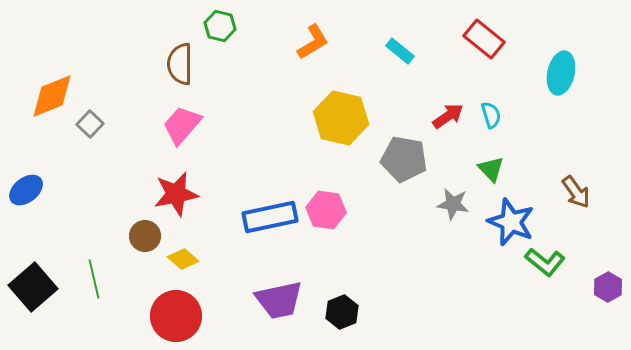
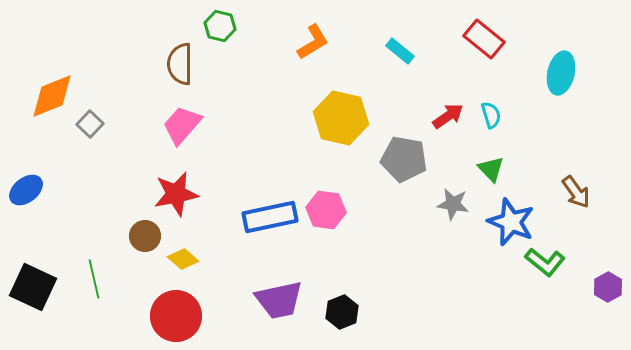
black square: rotated 24 degrees counterclockwise
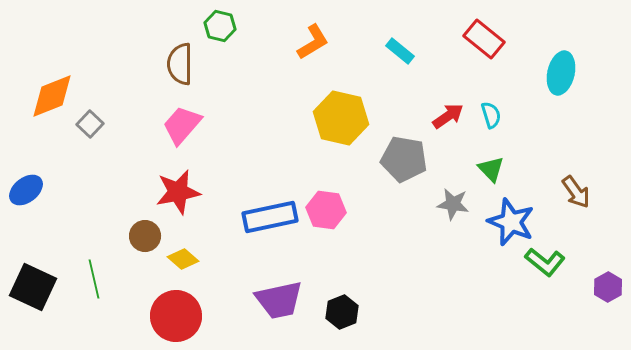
red star: moved 2 px right, 2 px up
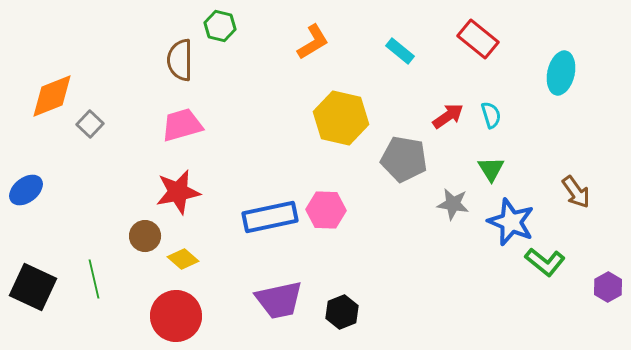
red rectangle: moved 6 px left
brown semicircle: moved 4 px up
pink trapezoid: rotated 33 degrees clockwise
green triangle: rotated 12 degrees clockwise
pink hexagon: rotated 6 degrees counterclockwise
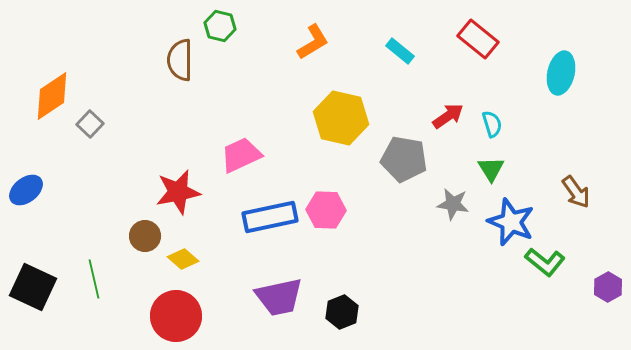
orange diamond: rotated 12 degrees counterclockwise
cyan semicircle: moved 1 px right, 9 px down
pink trapezoid: moved 59 px right, 30 px down; rotated 9 degrees counterclockwise
purple trapezoid: moved 3 px up
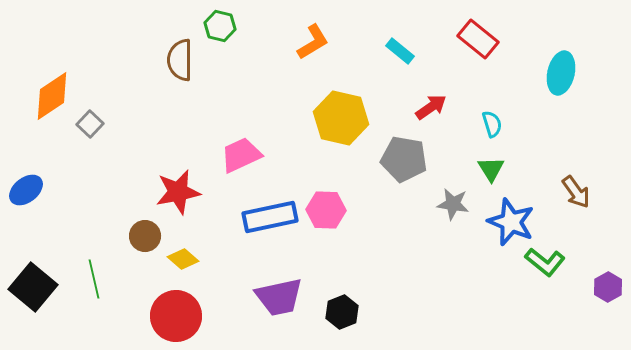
red arrow: moved 17 px left, 9 px up
black square: rotated 15 degrees clockwise
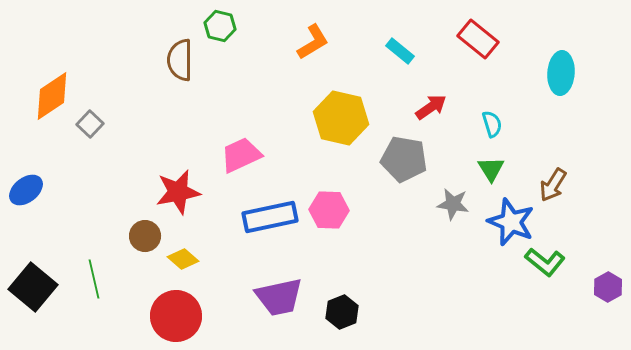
cyan ellipse: rotated 9 degrees counterclockwise
brown arrow: moved 23 px left, 7 px up; rotated 68 degrees clockwise
pink hexagon: moved 3 px right
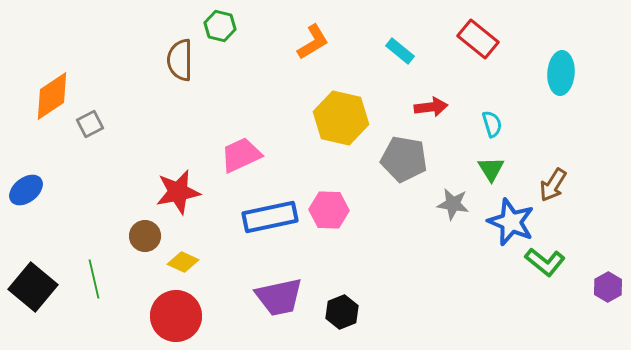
red arrow: rotated 28 degrees clockwise
gray square: rotated 20 degrees clockwise
yellow diamond: moved 3 px down; rotated 16 degrees counterclockwise
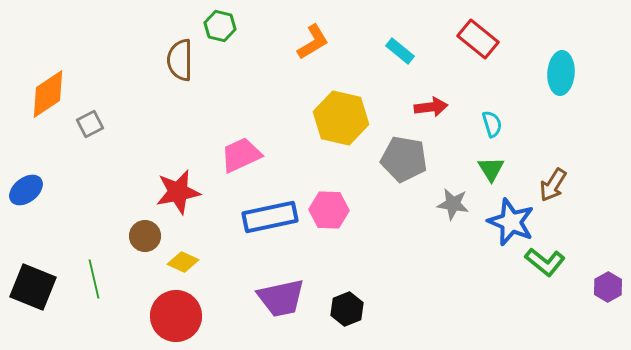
orange diamond: moved 4 px left, 2 px up
black square: rotated 18 degrees counterclockwise
purple trapezoid: moved 2 px right, 1 px down
black hexagon: moved 5 px right, 3 px up
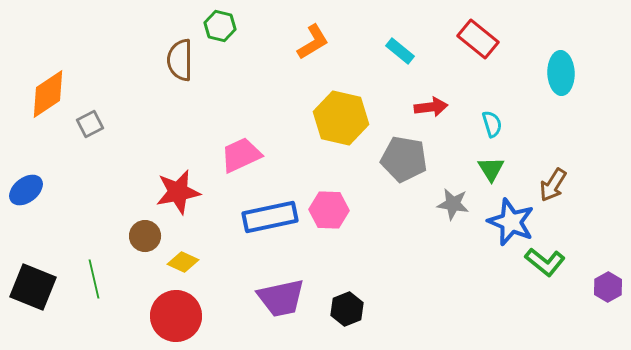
cyan ellipse: rotated 6 degrees counterclockwise
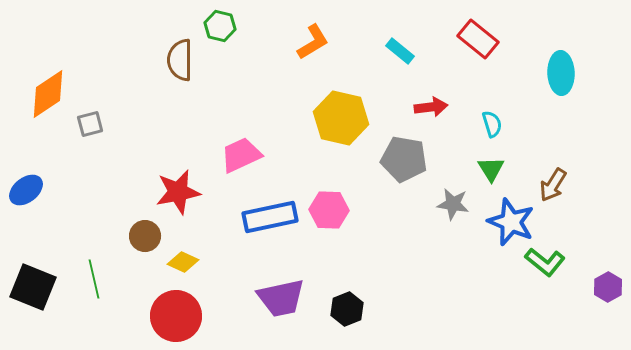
gray square: rotated 12 degrees clockwise
